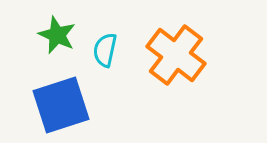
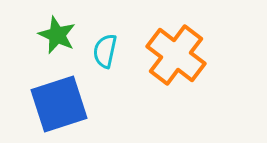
cyan semicircle: moved 1 px down
blue square: moved 2 px left, 1 px up
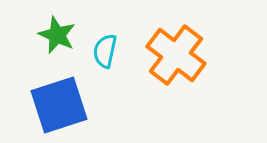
blue square: moved 1 px down
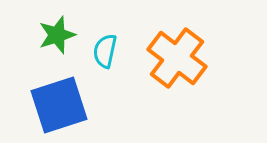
green star: rotated 30 degrees clockwise
orange cross: moved 1 px right, 3 px down
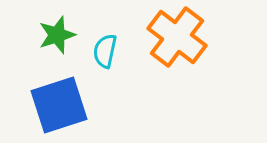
orange cross: moved 21 px up
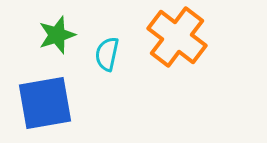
cyan semicircle: moved 2 px right, 3 px down
blue square: moved 14 px left, 2 px up; rotated 8 degrees clockwise
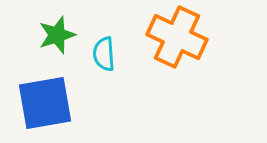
orange cross: rotated 12 degrees counterclockwise
cyan semicircle: moved 3 px left; rotated 16 degrees counterclockwise
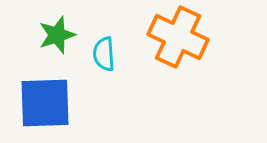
orange cross: moved 1 px right
blue square: rotated 8 degrees clockwise
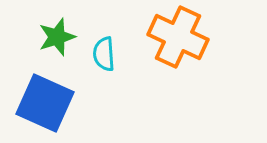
green star: moved 2 px down
blue square: rotated 26 degrees clockwise
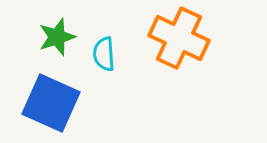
orange cross: moved 1 px right, 1 px down
blue square: moved 6 px right
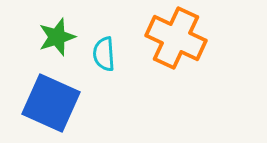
orange cross: moved 3 px left
